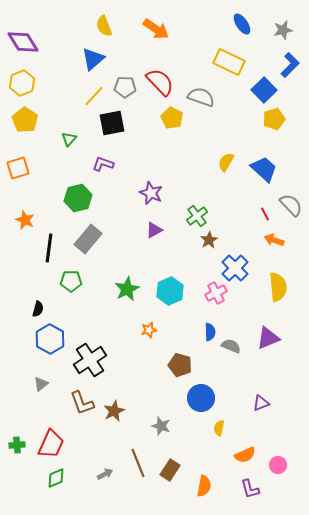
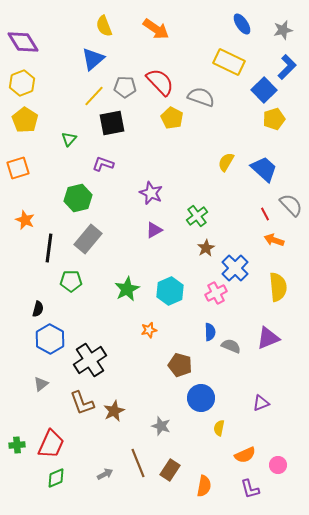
blue L-shape at (290, 65): moved 3 px left, 2 px down
brown star at (209, 240): moved 3 px left, 8 px down
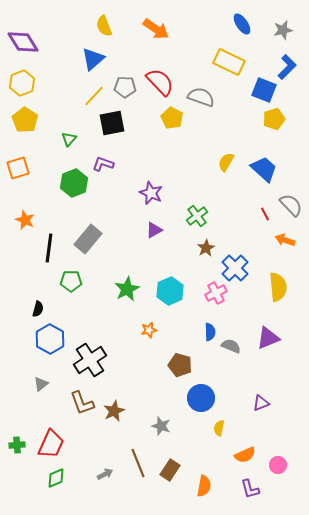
blue square at (264, 90): rotated 25 degrees counterclockwise
green hexagon at (78, 198): moved 4 px left, 15 px up; rotated 8 degrees counterclockwise
orange arrow at (274, 240): moved 11 px right
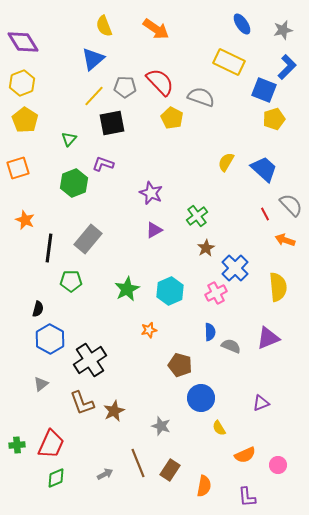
yellow semicircle at (219, 428): rotated 42 degrees counterclockwise
purple L-shape at (250, 489): moved 3 px left, 8 px down; rotated 10 degrees clockwise
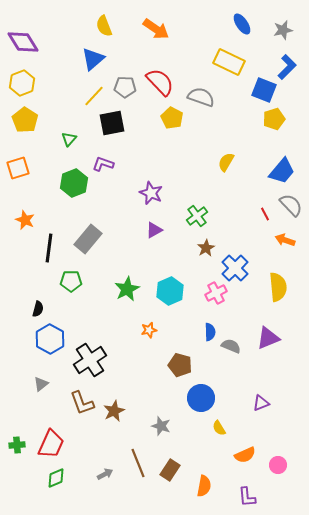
blue trapezoid at (264, 169): moved 18 px right, 2 px down; rotated 88 degrees clockwise
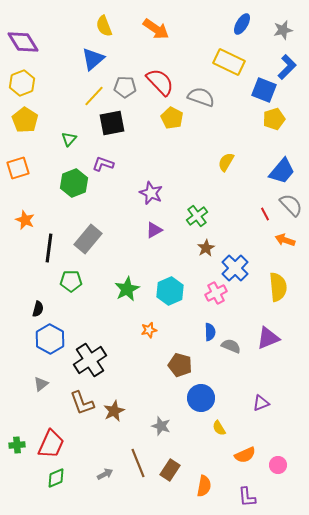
blue ellipse at (242, 24): rotated 65 degrees clockwise
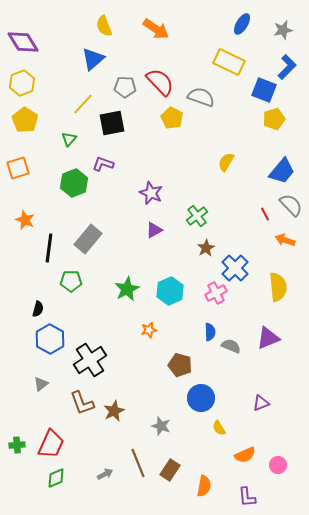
yellow line at (94, 96): moved 11 px left, 8 px down
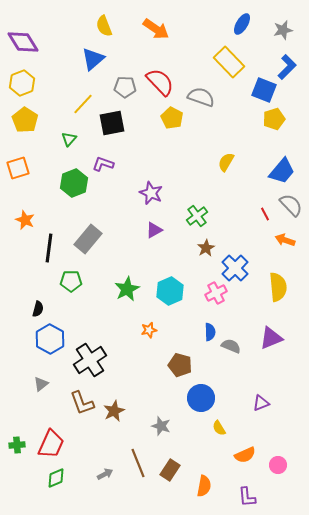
yellow rectangle at (229, 62): rotated 20 degrees clockwise
purple triangle at (268, 338): moved 3 px right
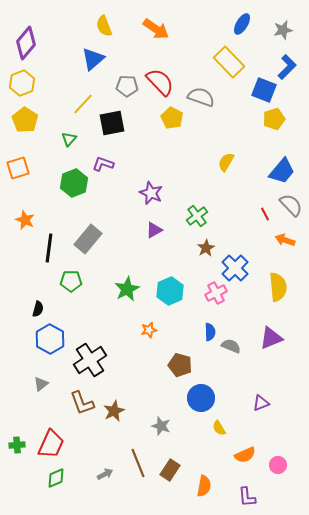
purple diamond at (23, 42): moved 3 px right, 1 px down; rotated 72 degrees clockwise
gray pentagon at (125, 87): moved 2 px right, 1 px up
